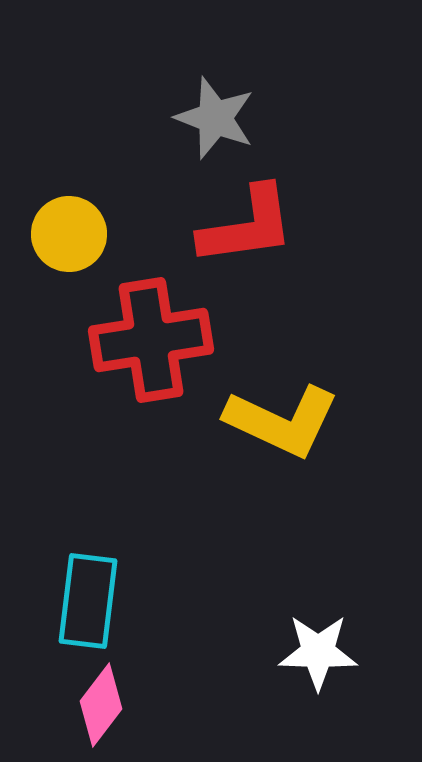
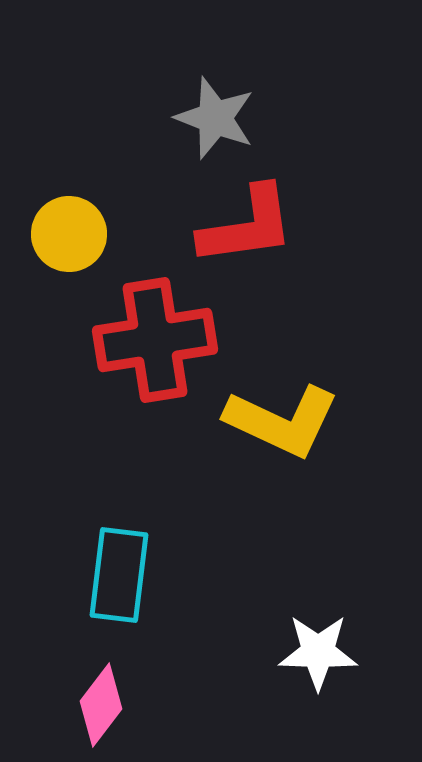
red cross: moved 4 px right
cyan rectangle: moved 31 px right, 26 px up
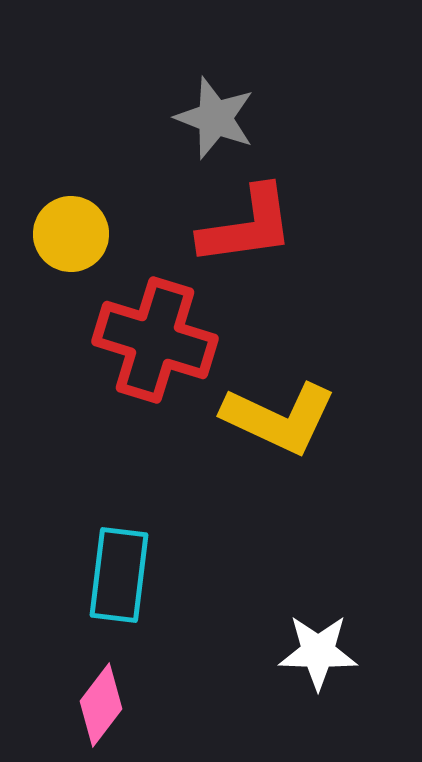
yellow circle: moved 2 px right
red cross: rotated 26 degrees clockwise
yellow L-shape: moved 3 px left, 3 px up
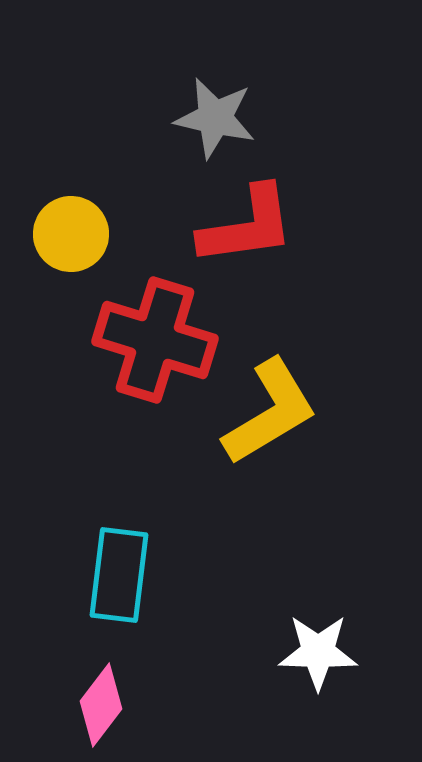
gray star: rotated 8 degrees counterclockwise
yellow L-shape: moved 9 px left, 6 px up; rotated 56 degrees counterclockwise
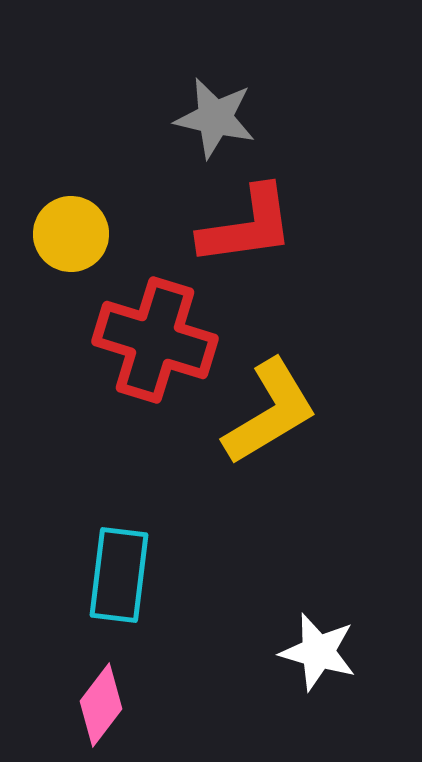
white star: rotated 14 degrees clockwise
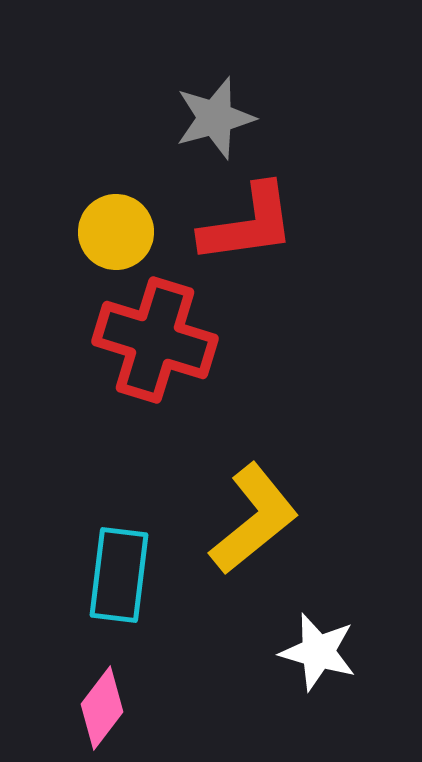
gray star: rotated 28 degrees counterclockwise
red L-shape: moved 1 px right, 2 px up
yellow circle: moved 45 px right, 2 px up
yellow L-shape: moved 16 px left, 107 px down; rotated 8 degrees counterclockwise
pink diamond: moved 1 px right, 3 px down
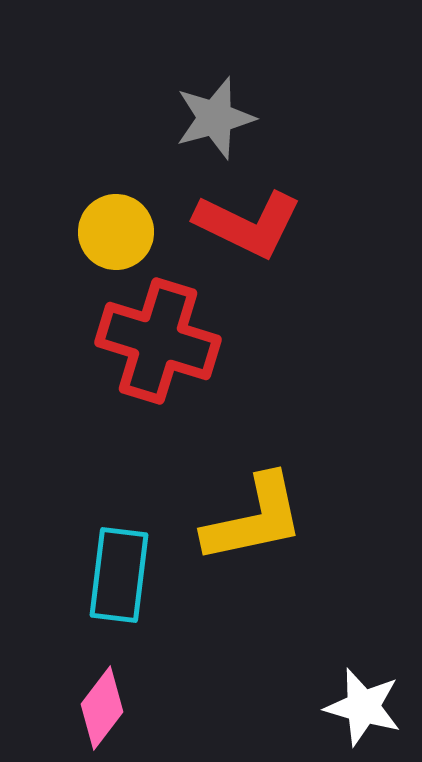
red L-shape: rotated 34 degrees clockwise
red cross: moved 3 px right, 1 px down
yellow L-shape: rotated 27 degrees clockwise
white star: moved 45 px right, 55 px down
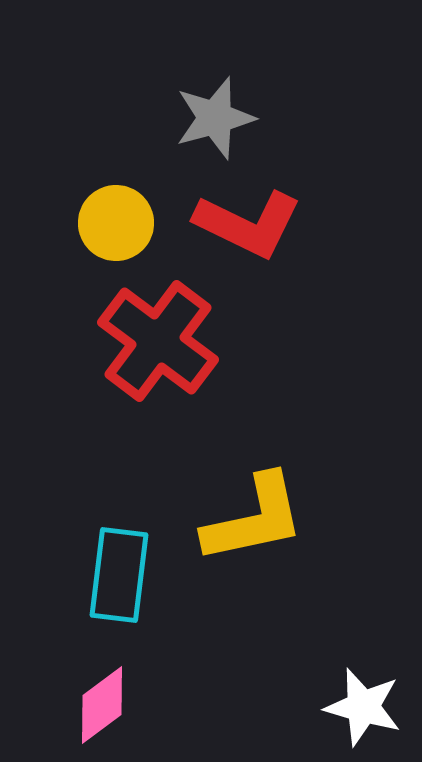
yellow circle: moved 9 px up
red cross: rotated 20 degrees clockwise
pink diamond: moved 3 px up; rotated 16 degrees clockwise
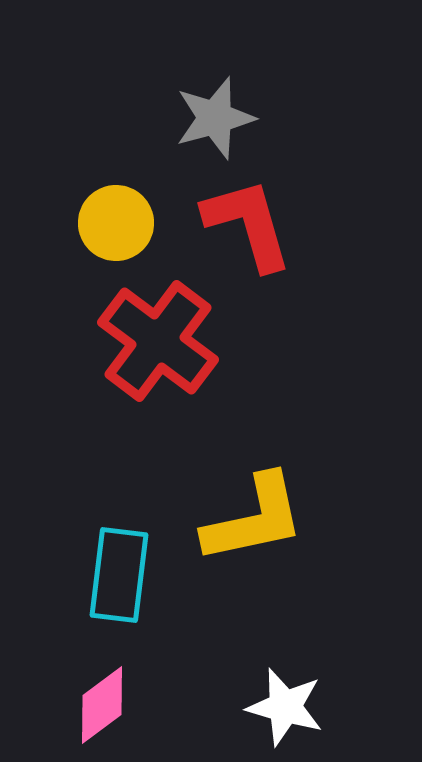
red L-shape: rotated 132 degrees counterclockwise
white star: moved 78 px left
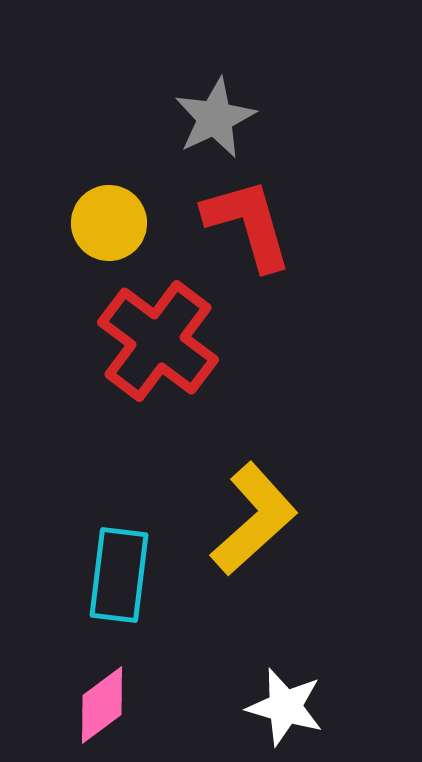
gray star: rotated 10 degrees counterclockwise
yellow circle: moved 7 px left
yellow L-shape: rotated 30 degrees counterclockwise
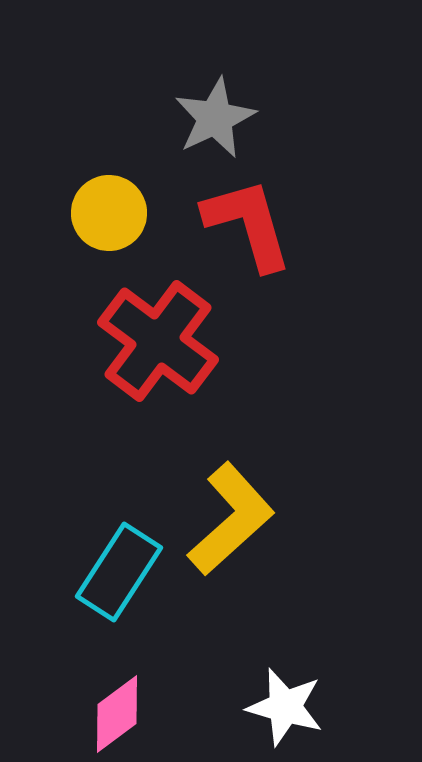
yellow circle: moved 10 px up
yellow L-shape: moved 23 px left
cyan rectangle: moved 3 px up; rotated 26 degrees clockwise
pink diamond: moved 15 px right, 9 px down
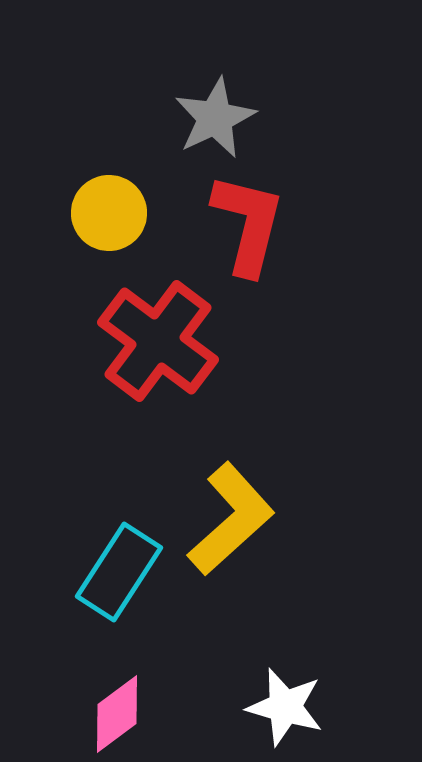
red L-shape: rotated 30 degrees clockwise
